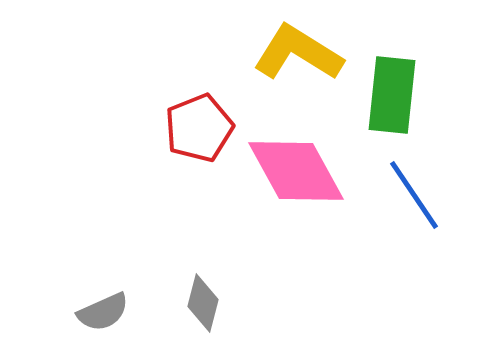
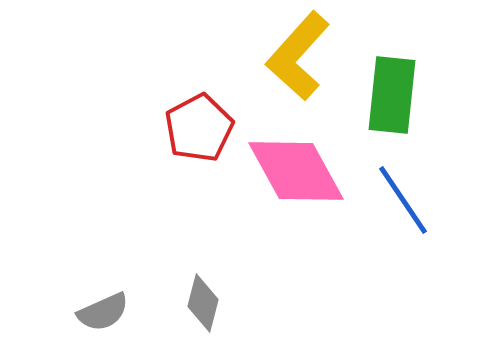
yellow L-shape: moved 3 px down; rotated 80 degrees counterclockwise
red pentagon: rotated 6 degrees counterclockwise
blue line: moved 11 px left, 5 px down
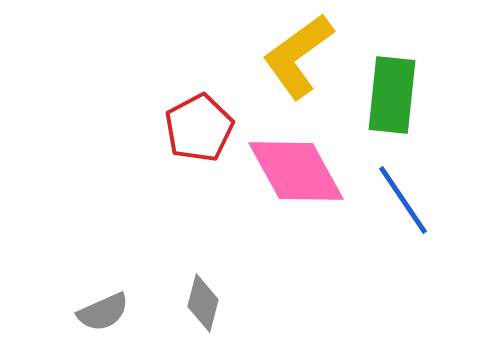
yellow L-shape: rotated 12 degrees clockwise
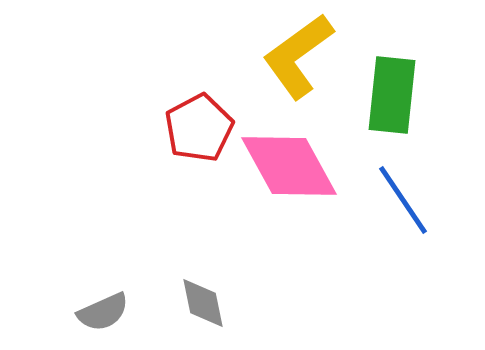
pink diamond: moved 7 px left, 5 px up
gray diamond: rotated 26 degrees counterclockwise
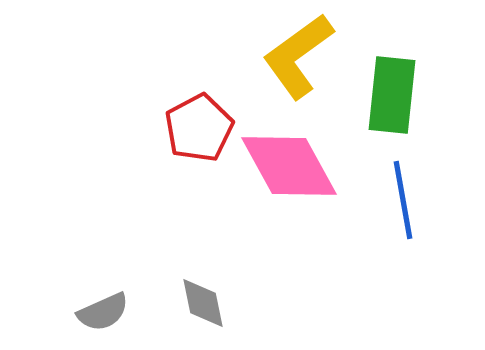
blue line: rotated 24 degrees clockwise
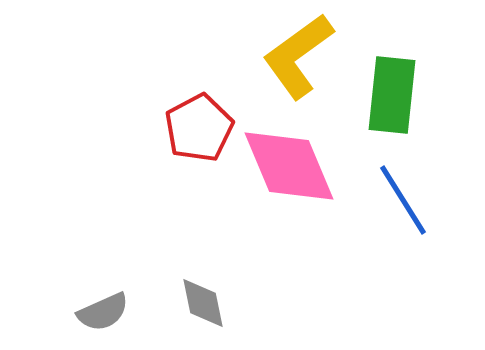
pink diamond: rotated 6 degrees clockwise
blue line: rotated 22 degrees counterclockwise
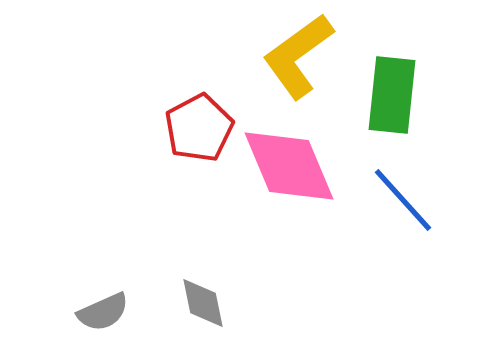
blue line: rotated 10 degrees counterclockwise
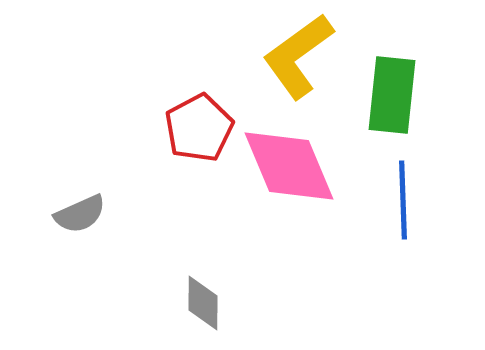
blue line: rotated 40 degrees clockwise
gray diamond: rotated 12 degrees clockwise
gray semicircle: moved 23 px left, 98 px up
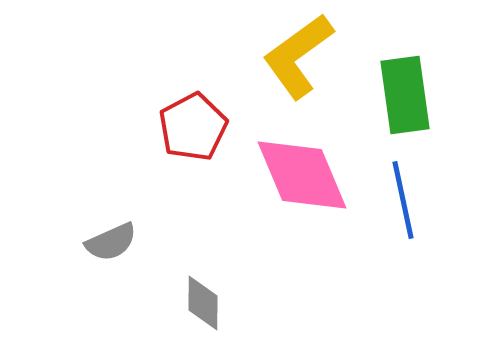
green rectangle: moved 13 px right; rotated 14 degrees counterclockwise
red pentagon: moved 6 px left, 1 px up
pink diamond: moved 13 px right, 9 px down
blue line: rotated 10 degrees counterclockwise
gray semicircle: moved 31 px right, 28 px down
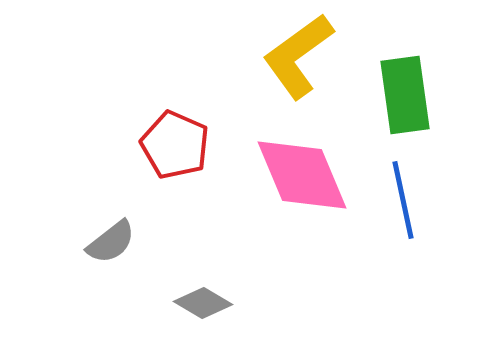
red pentagon: moved 18 px left, 18 px down; rotated 20 degrees counterclockwise
gray semicircle: rotated 14 degrees counterclockwise
gray diamond: rotated 60 degrees counterclockwise
